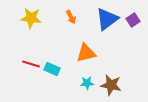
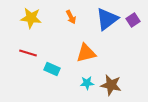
red line: moved 3 px left, 11 px up
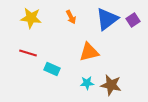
orange triangle: moved 3 px right, 1 px up
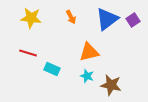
cyan star: moved 7 px up; rotated 24 degrees clockwise
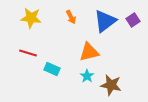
blue triangle: moved 2 px left, 2 px down
cyan star: rotated 16 degrees clockwise
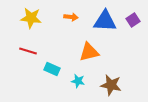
orange arrow: rotated 56 degrees counterclockwise
blue triangle: rotated 40 degrees clockwise
red line: moved 2 px up
cyan star: moved 9 px left, 5 px down; rotated 24 degrees counterclockwise
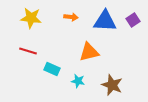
brown star: moved 1 px right; rotated 10 degrees clockwise
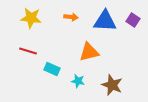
purple square: rotated 24 degrees counterclockwise
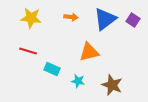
blue triangle: moved 2 px up; rotated 40 degrees counterclockwise
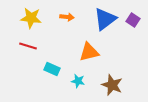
orange arrow: moved 4 px left
red line: moved 5 px up
